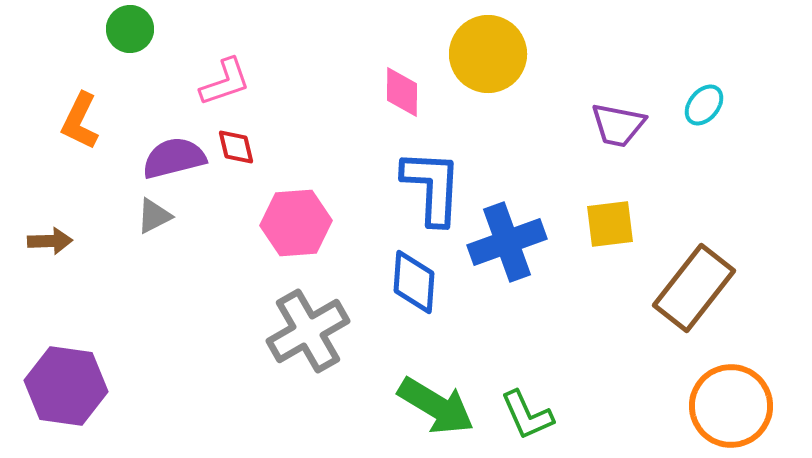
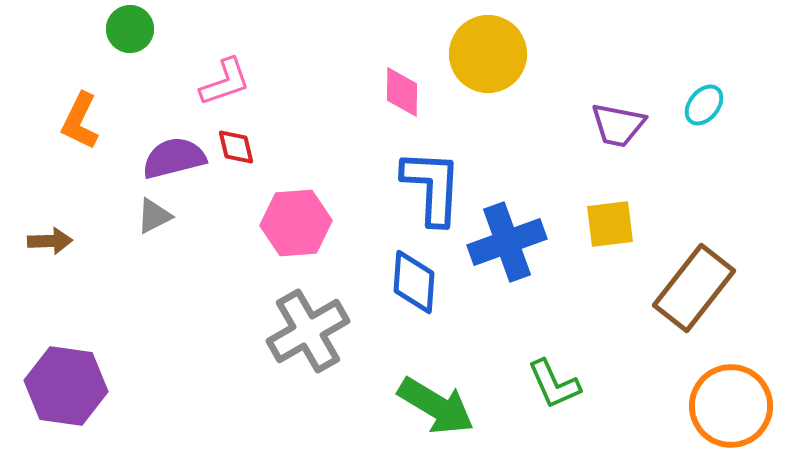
green L-shape: moved 27 px right, 31 px up
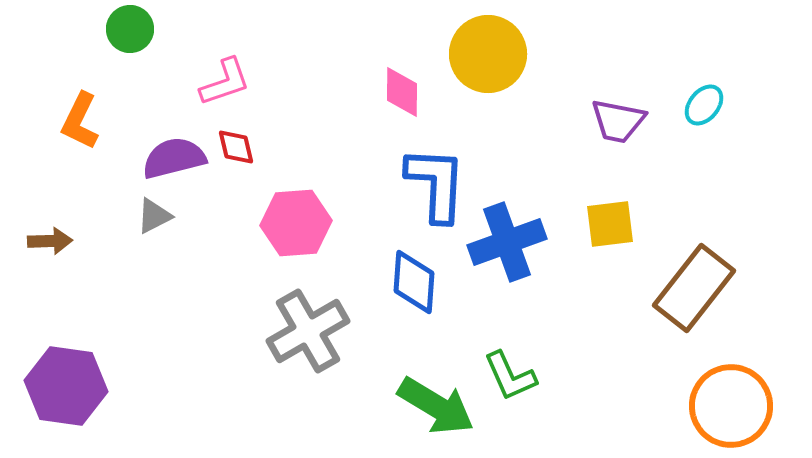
purple trapezoid: moved 4 px up
blue L-shape: moved 4 px right, 3 px up
green L-shape: moved 44 px left, 8 px up
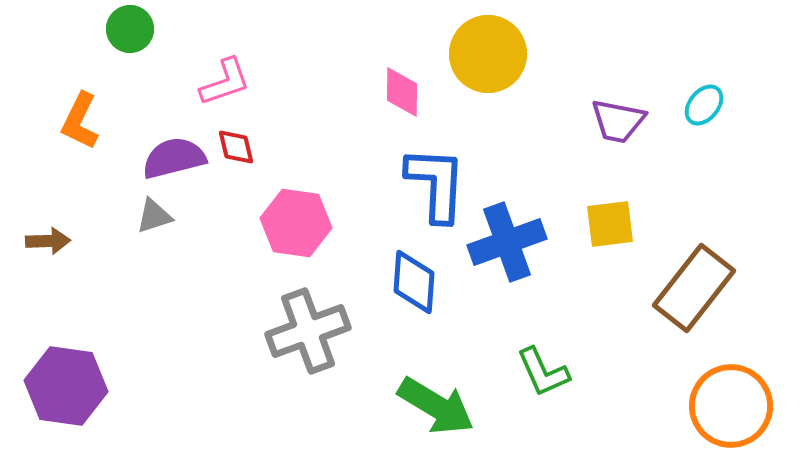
gray triangle: rotated 9 degrees clockwise
pink hexagon: rotated 12 degrees clockwise
brown arrow: moved 2 px left
gray cross: rotated 10 degrees clockwise
green L-shape: moved 33 px right, 4 px up
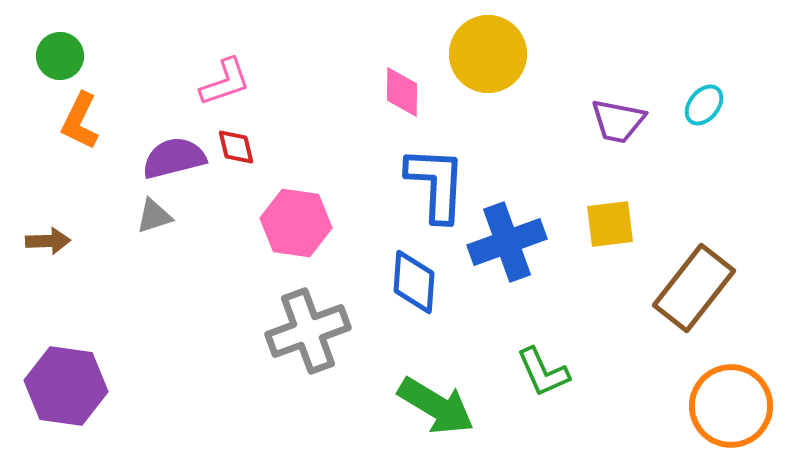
green circle: moved 70 px left, 27 px down
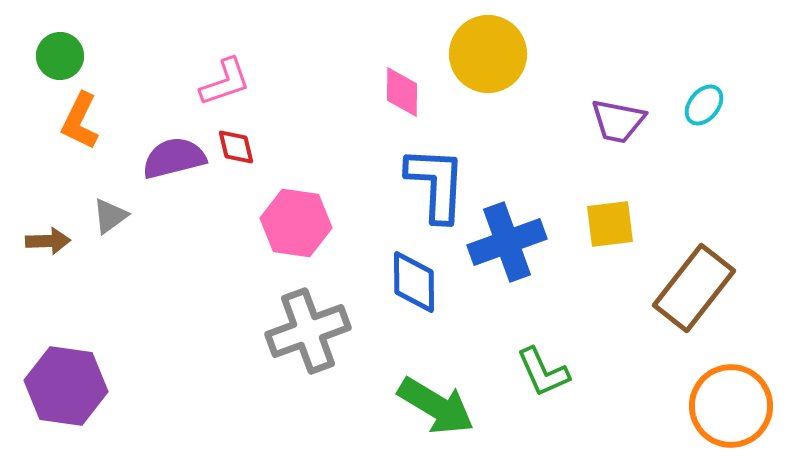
gray triangle: moved 44 px left; rotated 18 degrees counterclockwise
blue diamond: rotated 4 degrees counterclockwise
